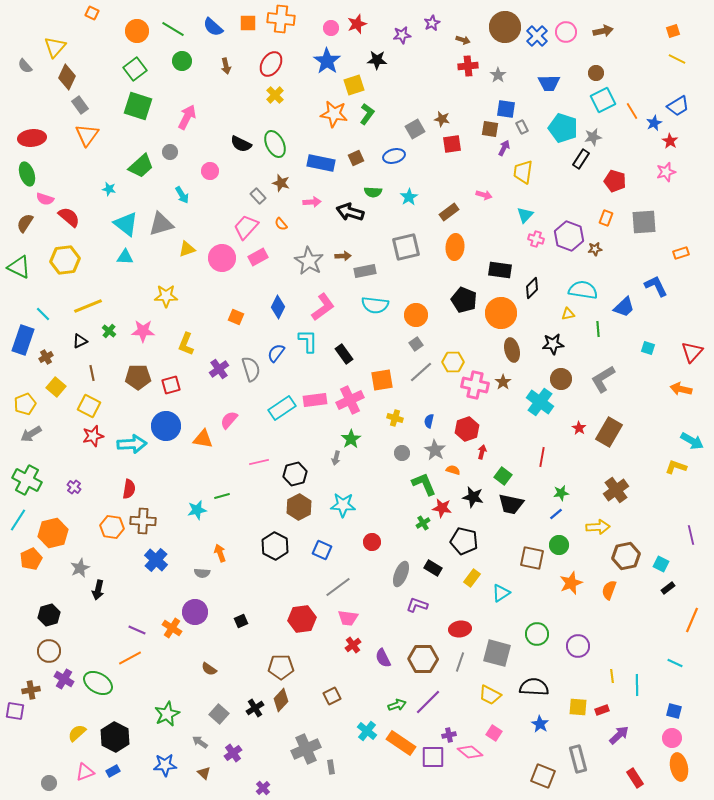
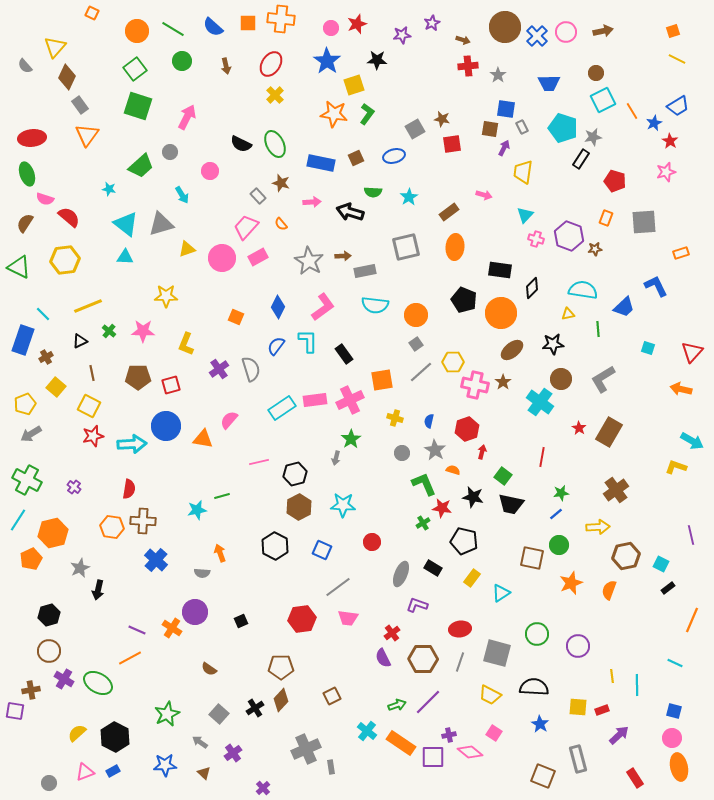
brown ellipse at (512, 350): rotated 65 degrees clockwise
blue semicircle at (276, 353): moved 7 px up
red cross at (353, 645): moved 39 px right, 12 px up
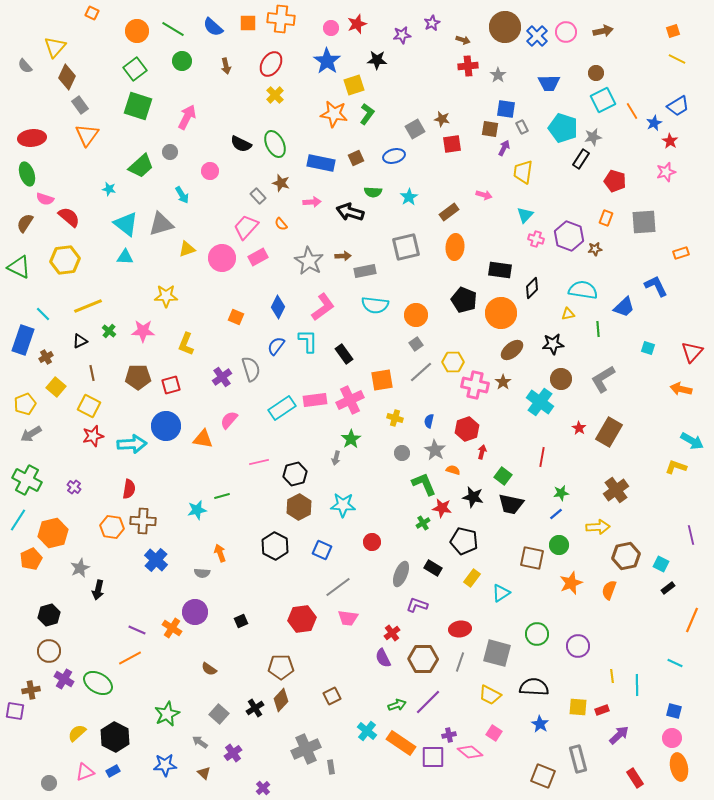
purple cross at (219, 369): moved 3 px right, 8 px down
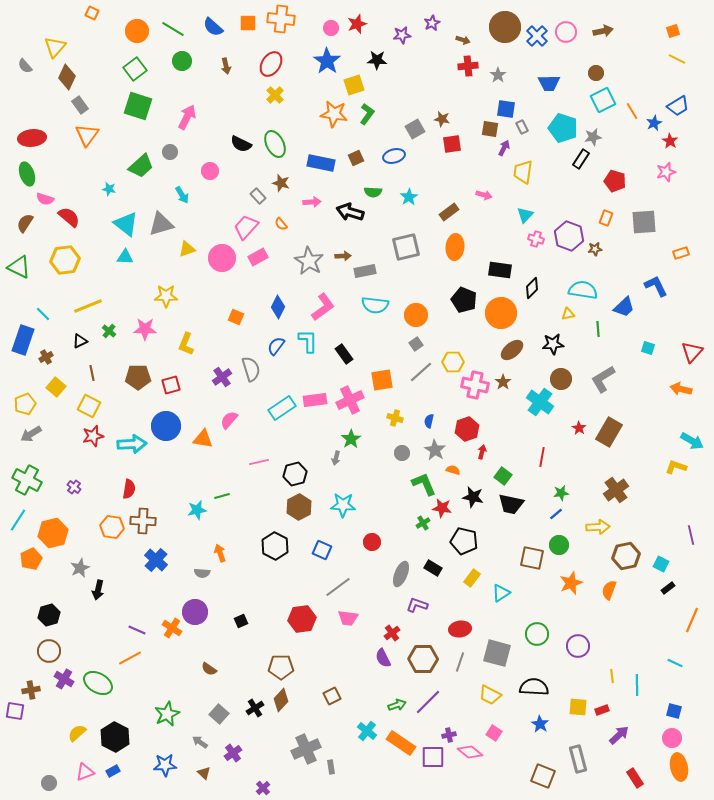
pink star at (143, 331): moved 2 px right, 2 px up
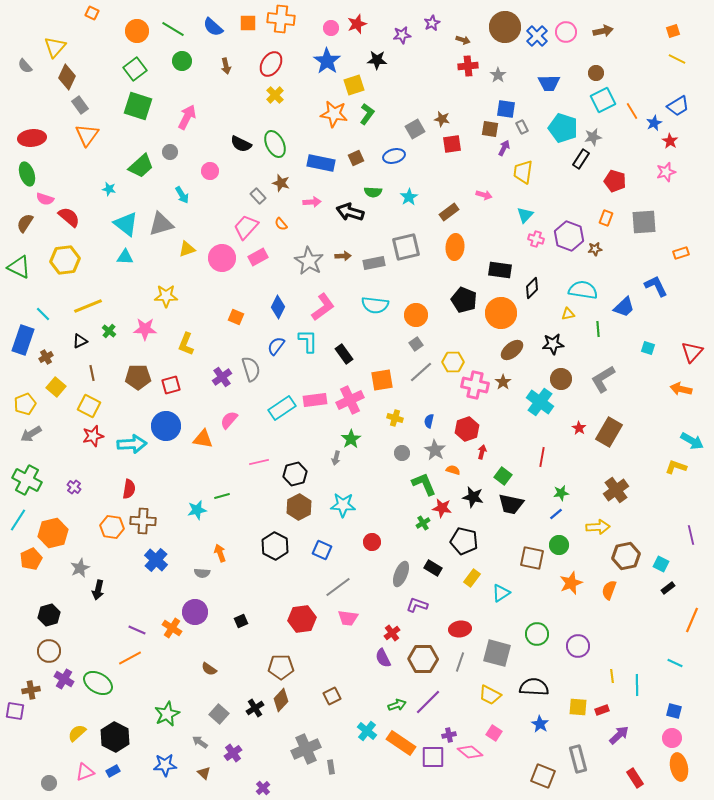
gray rectangle at (365, 271): moved 9 px right, 8 px up
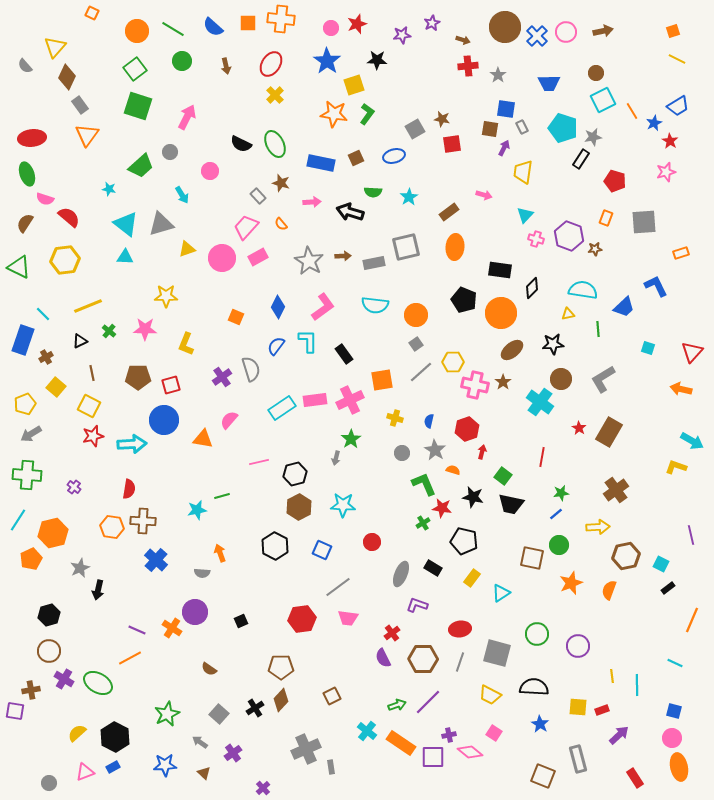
blue circle at (166, 426): moved 2 px left, 6 px up
green cross at (27, 480): moved 5 px up; rotated 24 degrees counterclockwise
blue rectangle at (113, 771): moved 4 px up
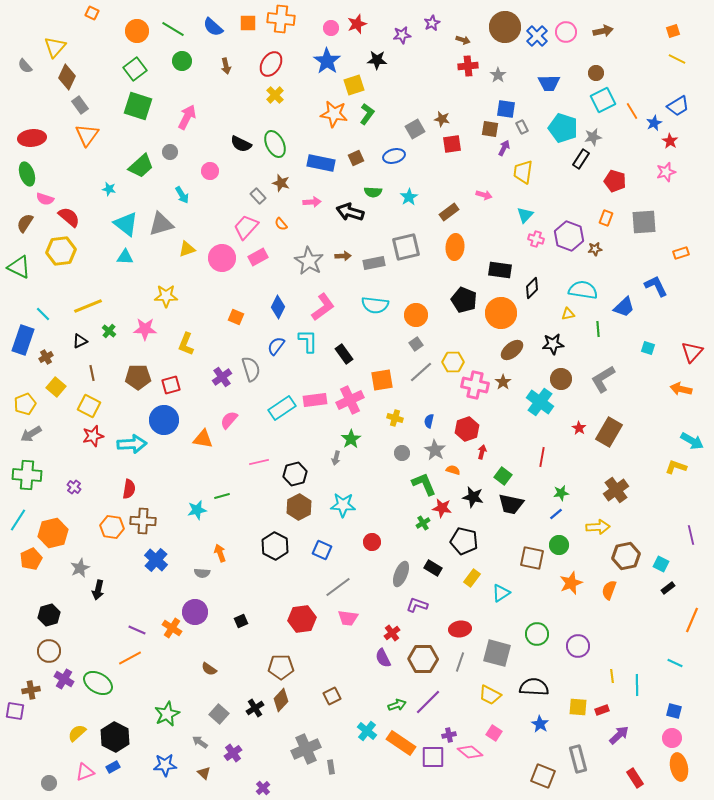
yellow hexagon at (65, 260): moved 4 px left, 9 px up
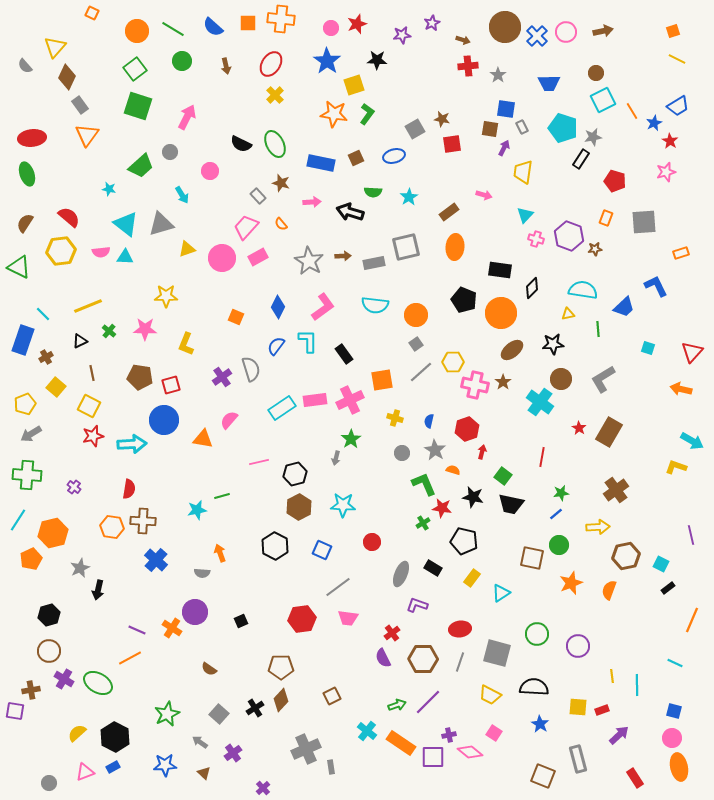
pink semicircle at (45, 199): moved 56 px right, 53 px down; rotated 24 degrees counterclockwise
brown pentagon at (138, 377): moved 2 px right; rotated 10 degrees clockwise
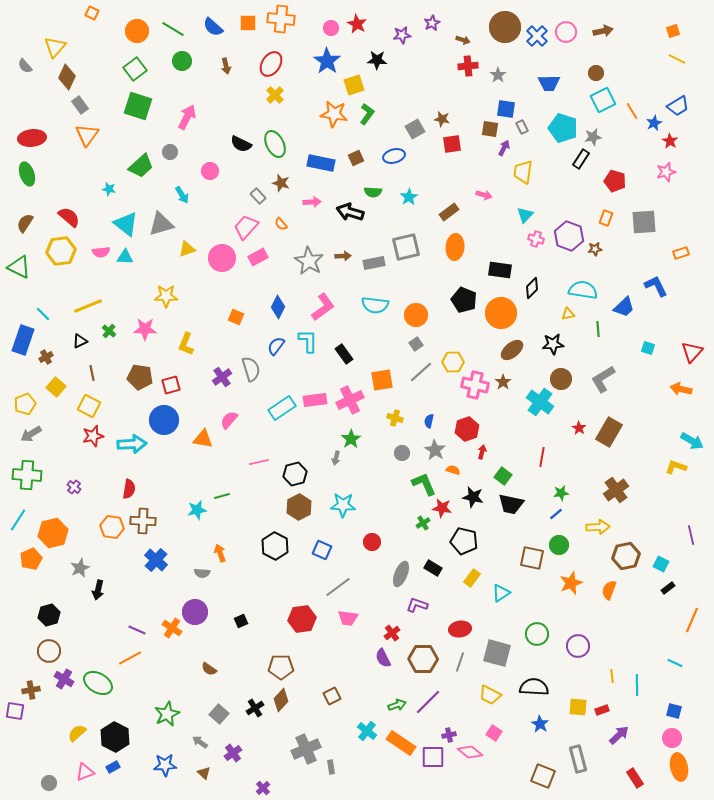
red star at (357, 24): rotated 24 degrees counterclockwise
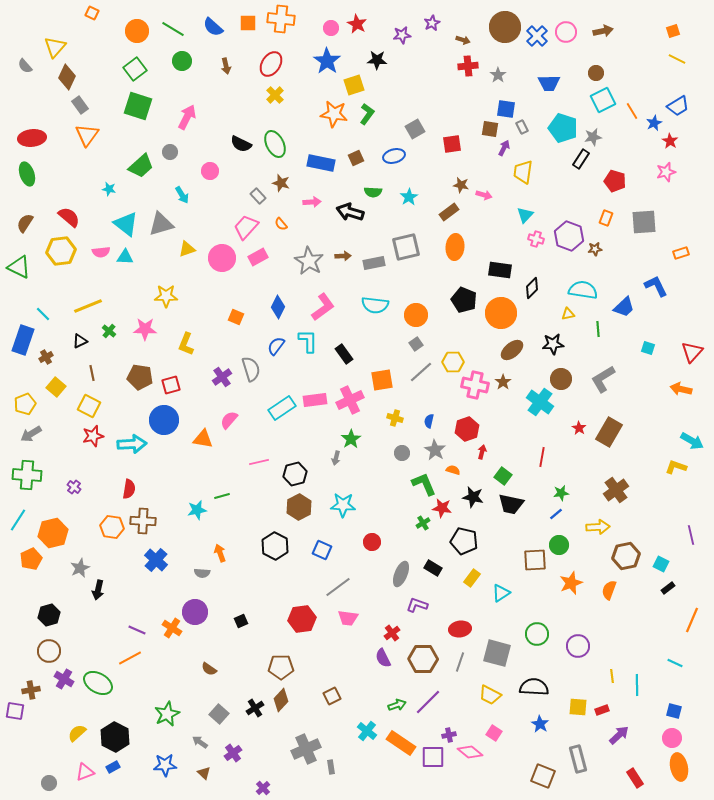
brown star at (442, 119): moved 19 px right, 66 px down
brown square at (532, 558): moved 3 px right, 2 px down; rotated 15 degrees counterclockwise
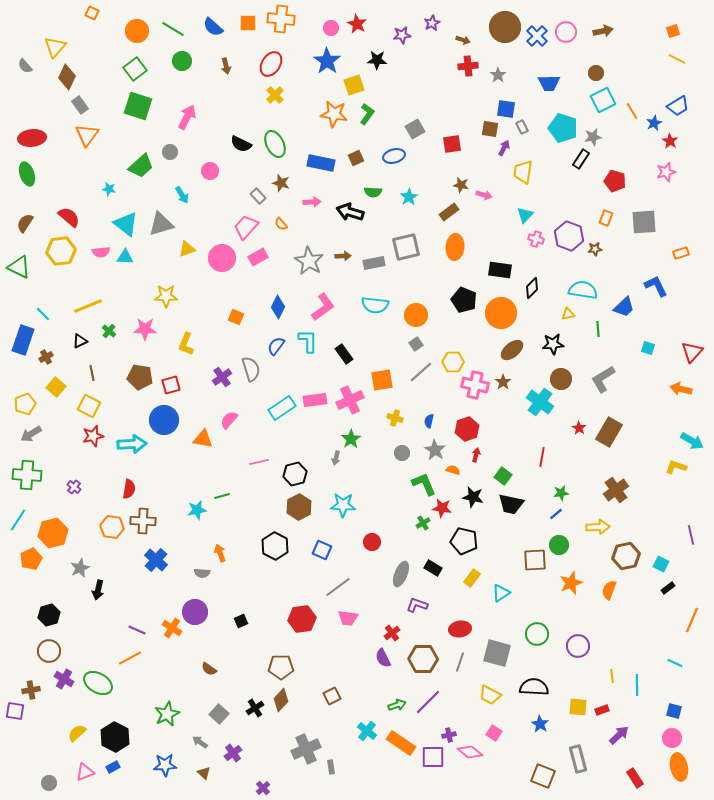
red arrow at (482, 452): moved 6 px left, 3 px down
